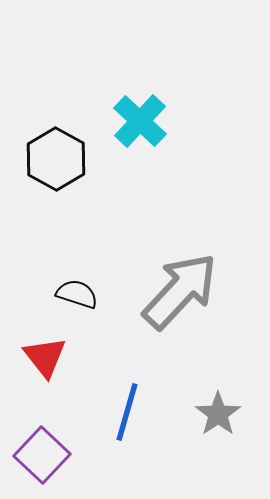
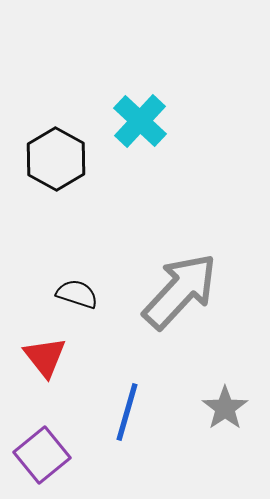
gray star: moved 7 px right, 6 px up
purple square: rotated 8 degrees clockwise
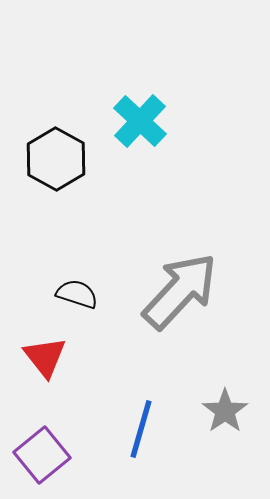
gray star: moved 3 px down
blue line: moved 14 px right, 17 px down
